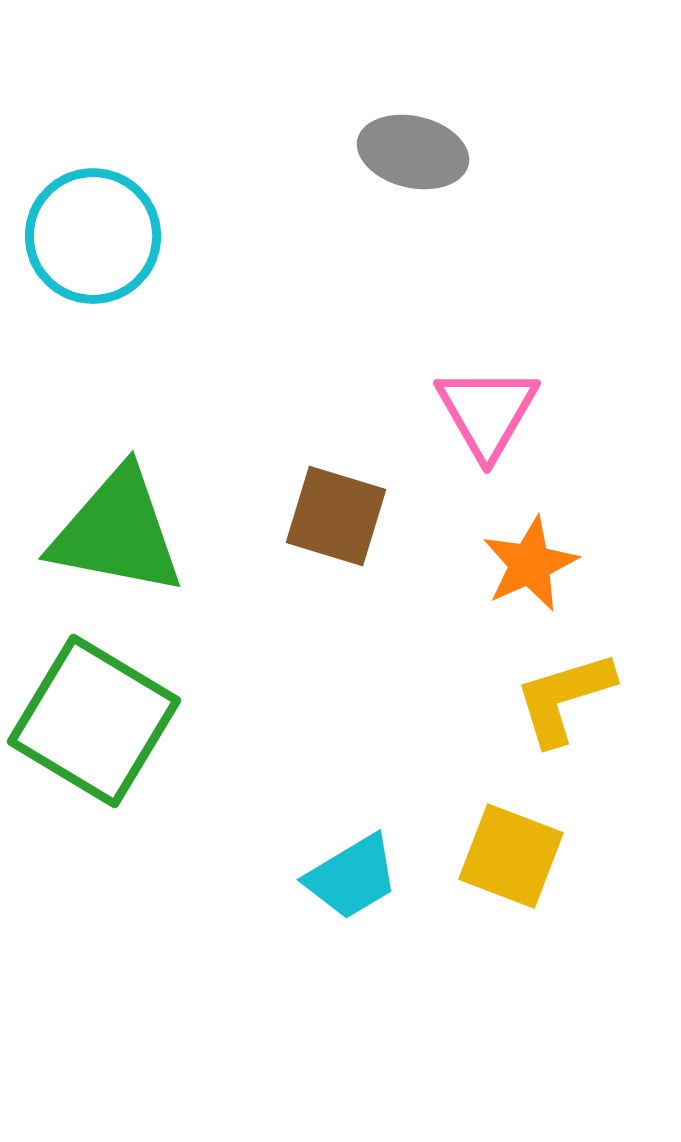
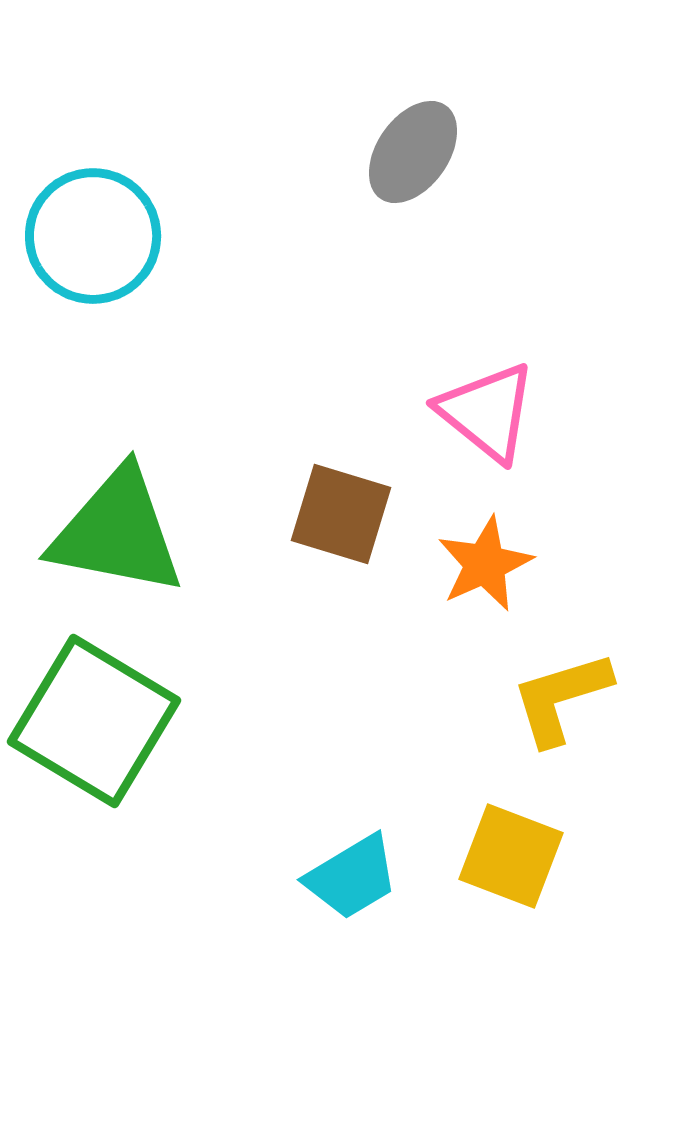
gray ellipse: rotated 68 degrees counterclockwise
pink triangle: rotated 21 degrees counterclockwise
brown square: moved 5 px right, 2 px up
orange star: moved 45 px left
yellow L-shape: moved 3 px left
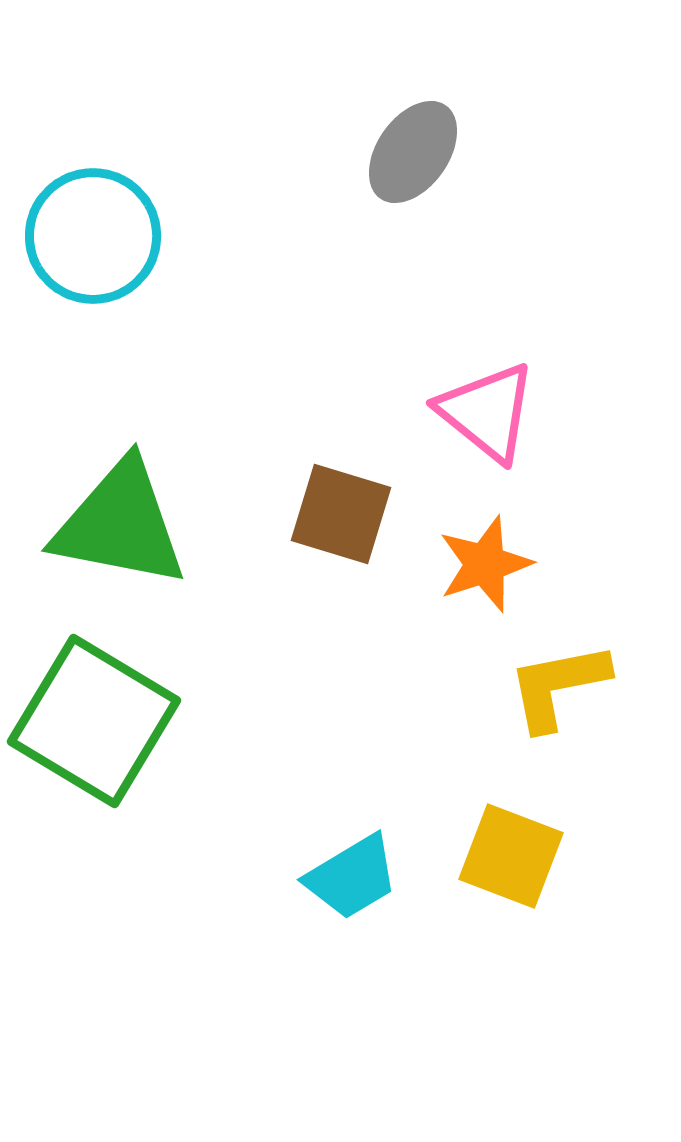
green triangle: moved 3 px right, 8 px up
orange star: rotated 6 degrees clockwise
yellow L-shape: moved 3 px left, 12 px up; rotated 6 degrees clockwise
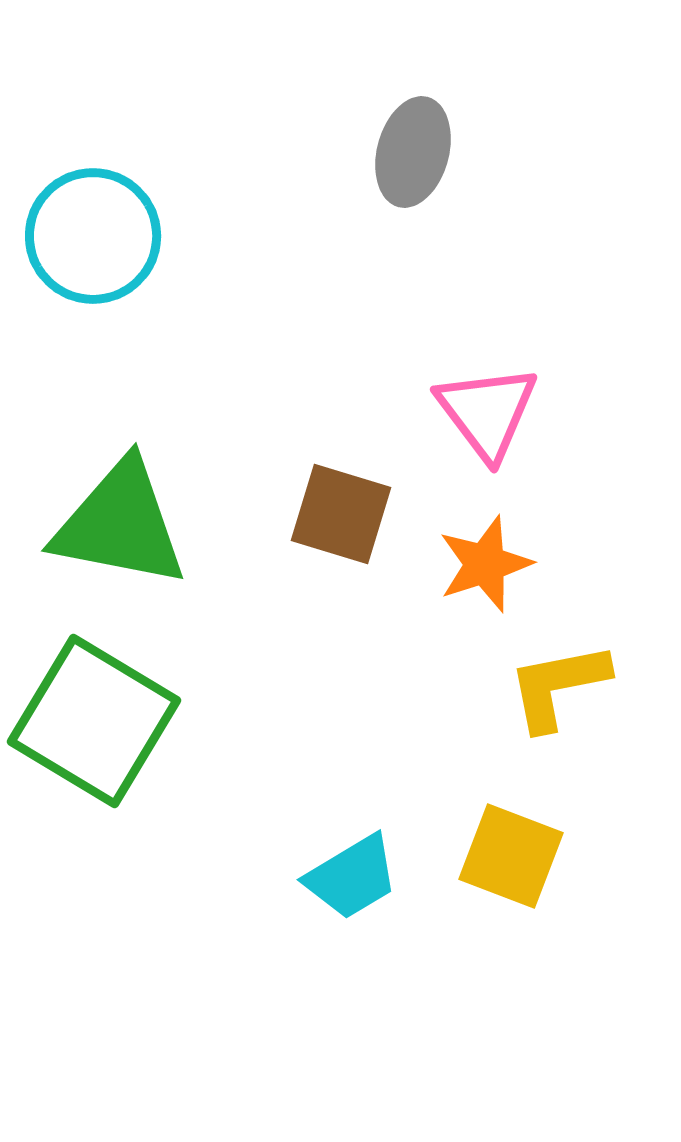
gray ellipse: rotated 20 degrees counterclockwise
pink triangle: rotated 14 degrees clockwise
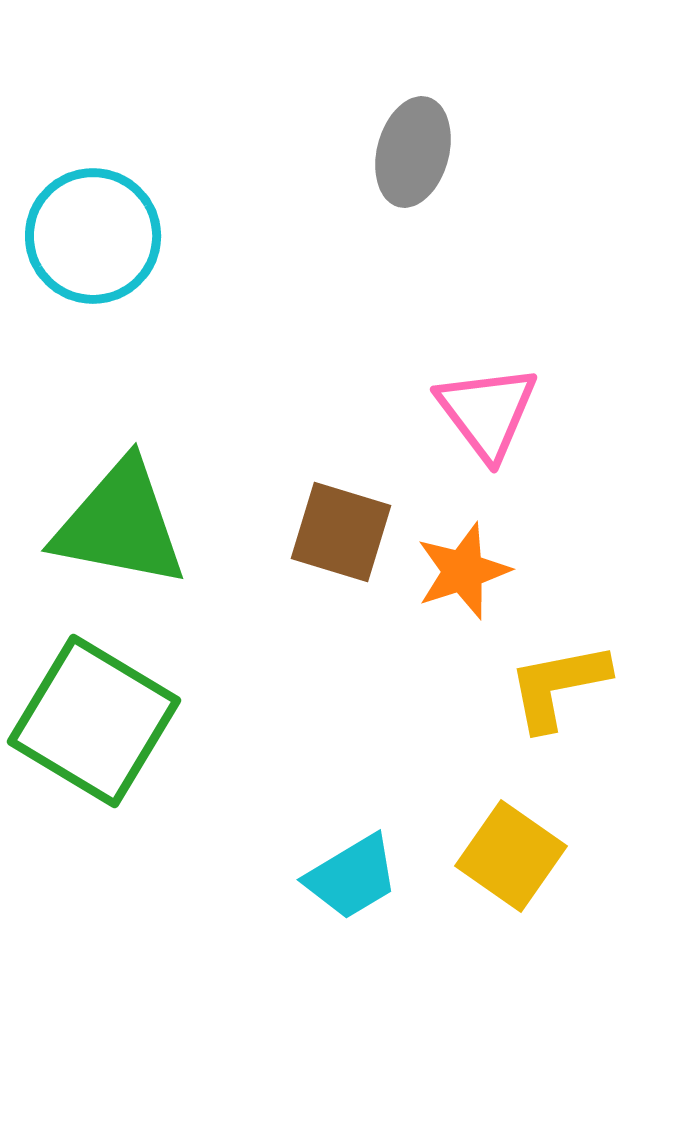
brown square: moved 18 px down
orange star: moved 22 px left, 7 px down
yellow square: rotated 14 degrees clockwise
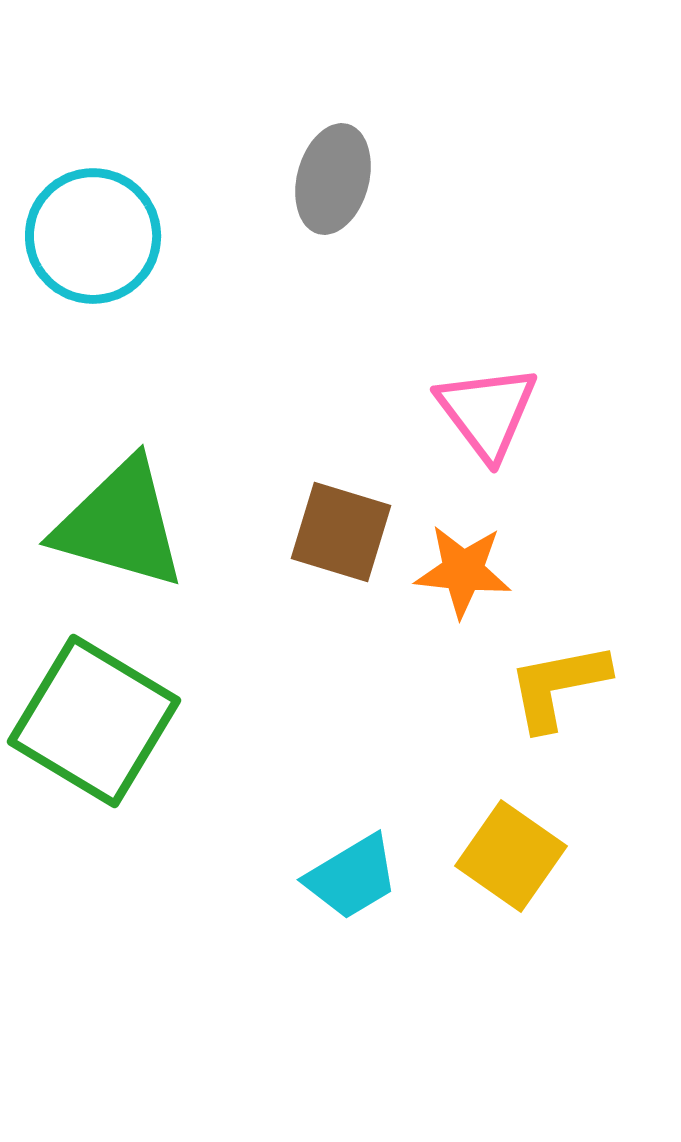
gray ellipse: moved 80 px left, 27 px down
green triangle: rotated 5 degrees clockwise
orange star: rotated 24 degrees clockwise
